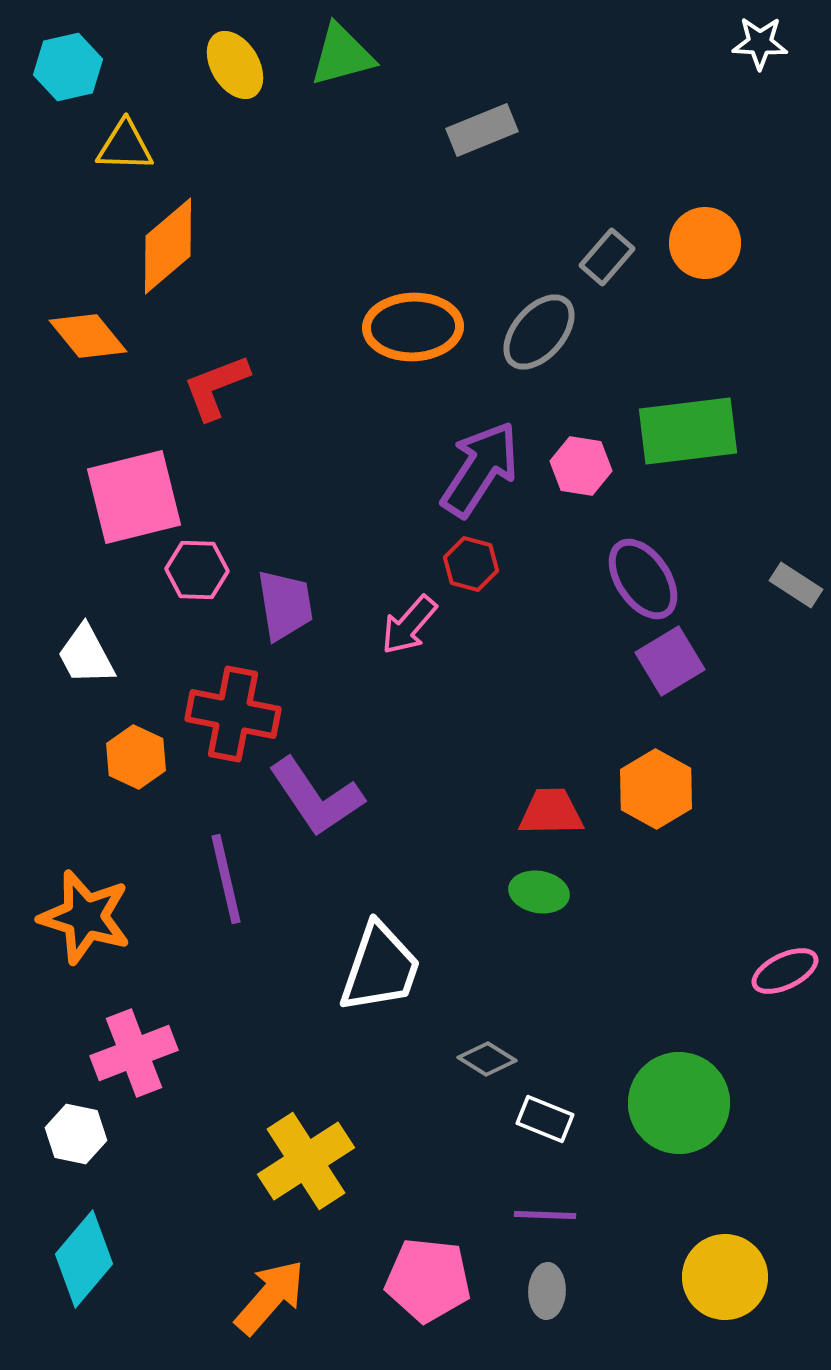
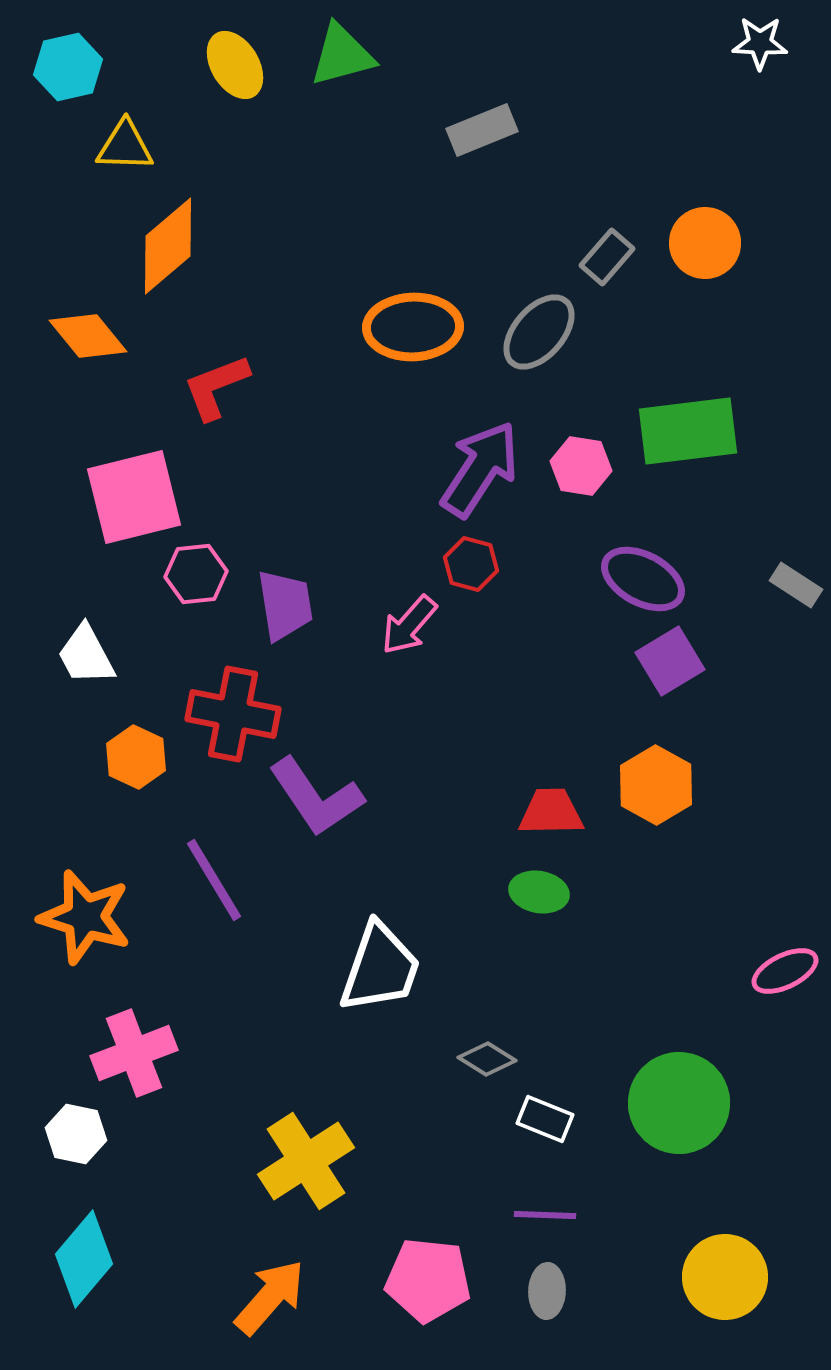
pink hexagon at (197, 570): moved 1 px left, 4 px down; rotated 8 degrees counterclockwise
purple ellipse at (643, 579): rotated 28 degrees counterclockwise
orange hexagon at (656, 789): moved 4 px up
purple line at (226, 879): moved 12 px left, 1 px down; rotated 18 degrees counterclockwise
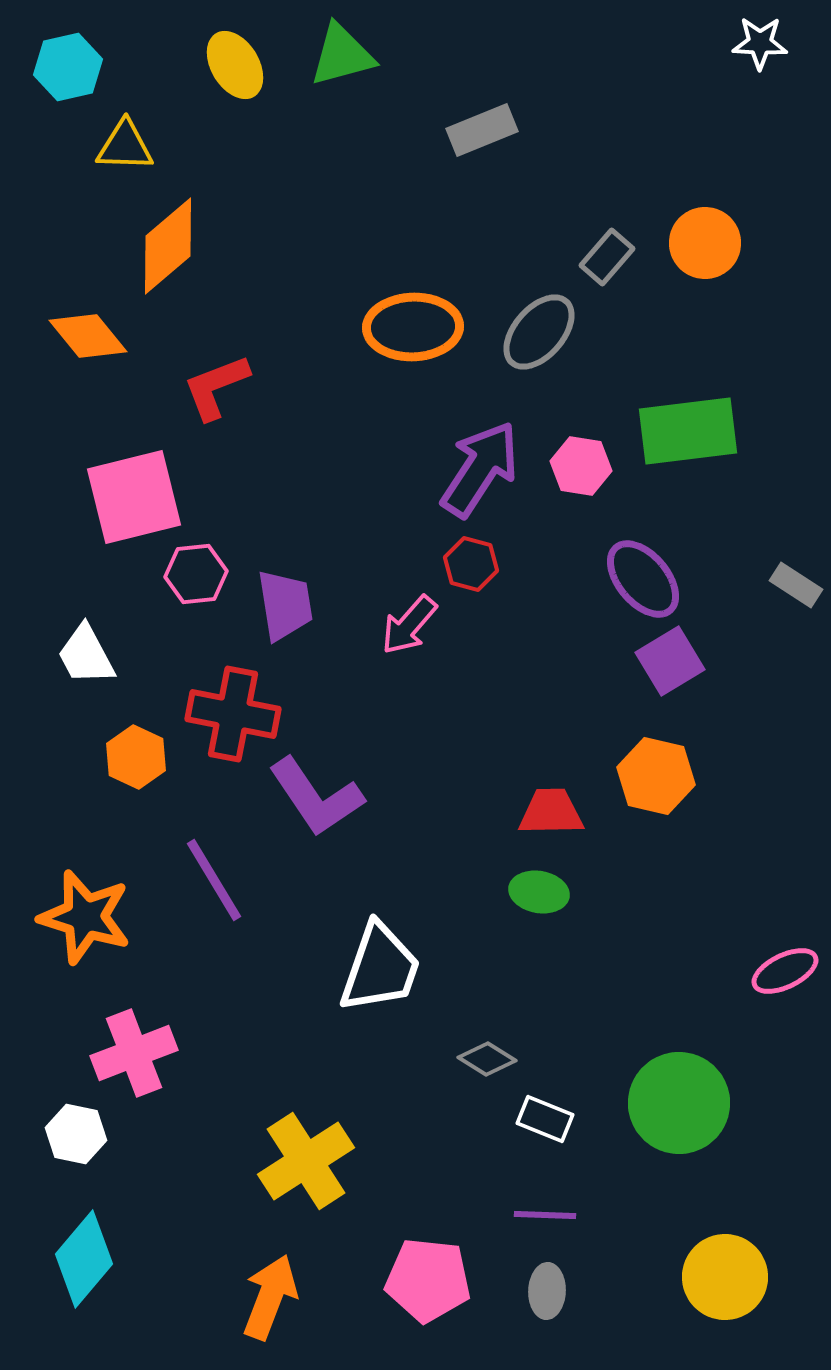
purple ellipse at (643, 579): rotated 22 degrees clockwise
orange hexagon at (656, 785): moved 9 px up; rotated 16 degrees counterclockwise
orange arrow at (270, 1297): rotated 20 degrees counterclockwise
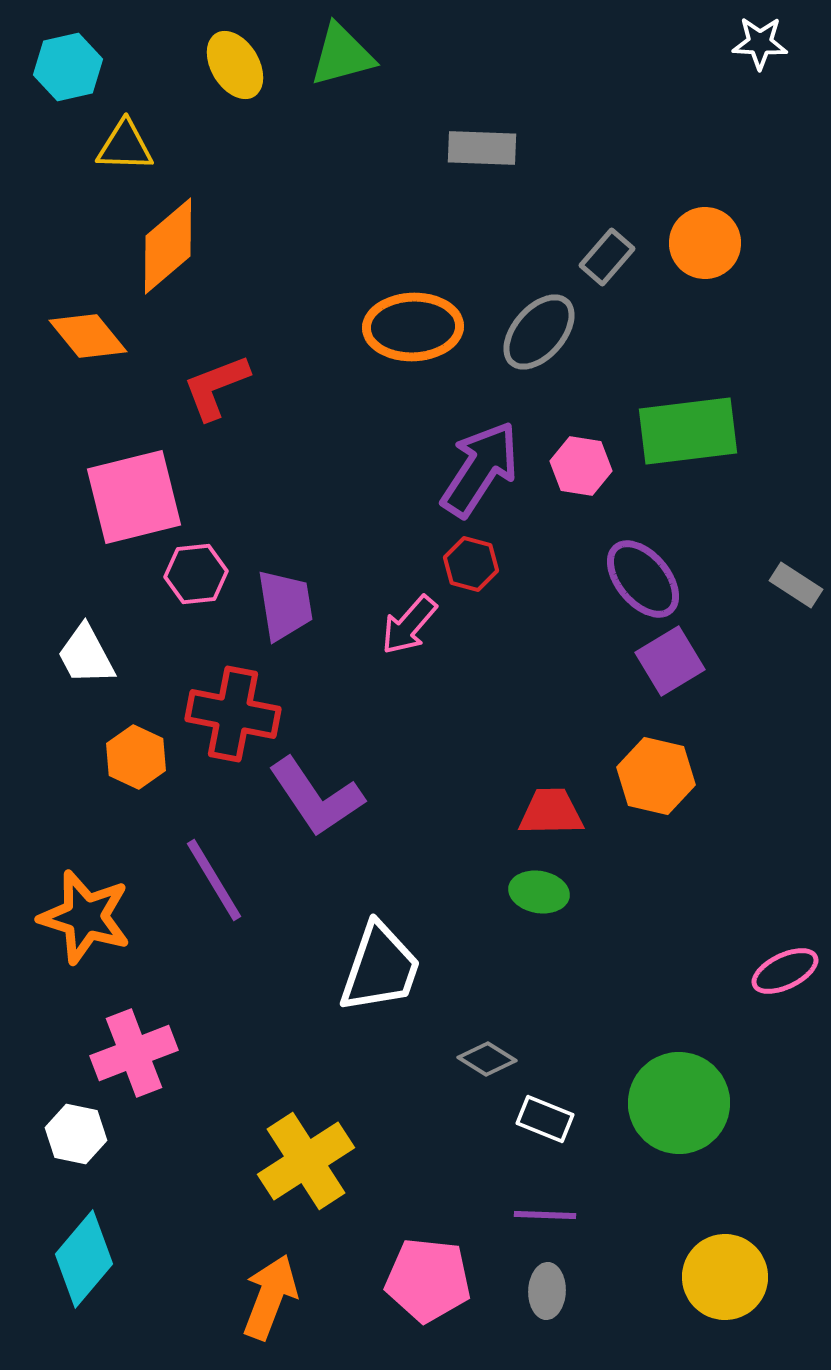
gray rectangle at (482, 130): moved 18 px down; rotated 24 degrees clockwise
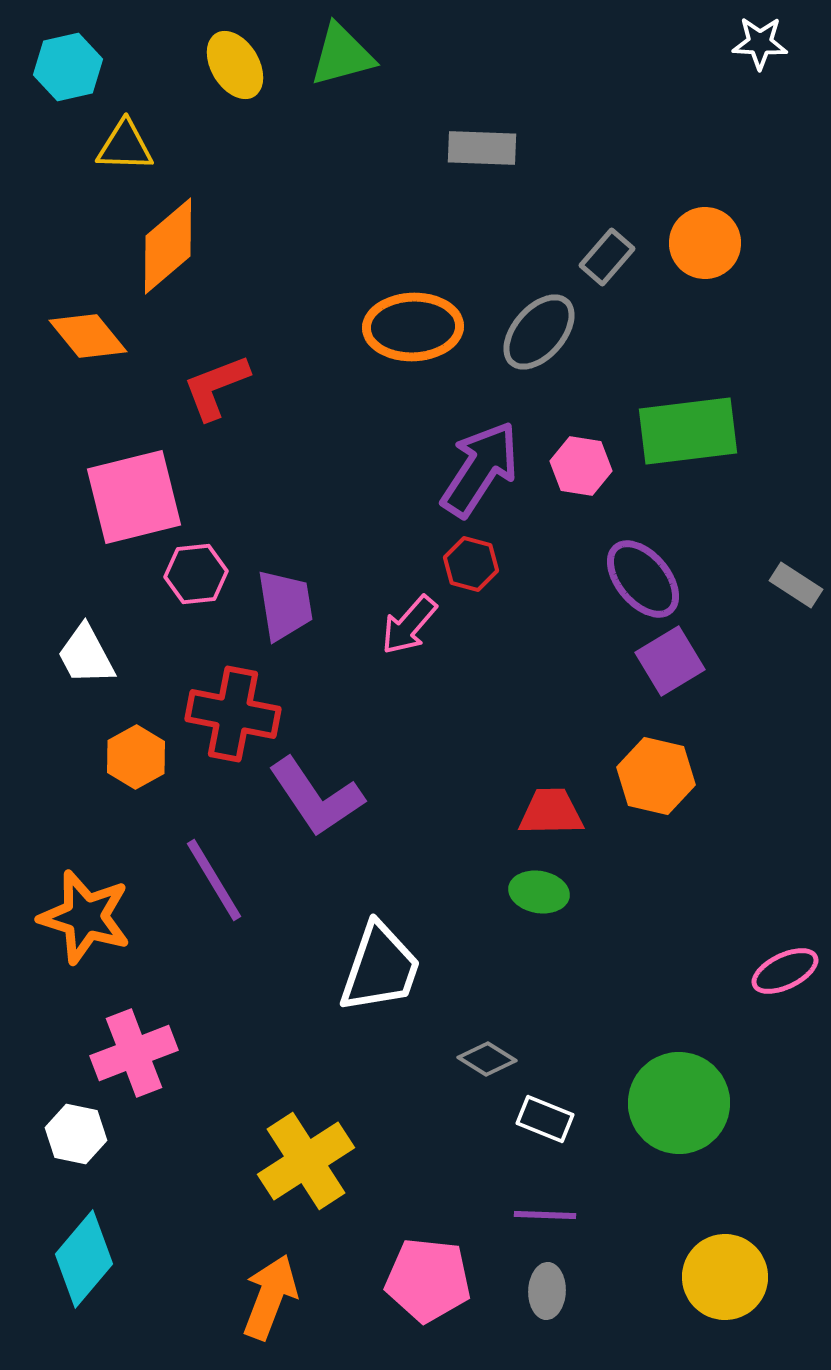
orange hexagon at (136, 757): rotated 6 degrees clockwise
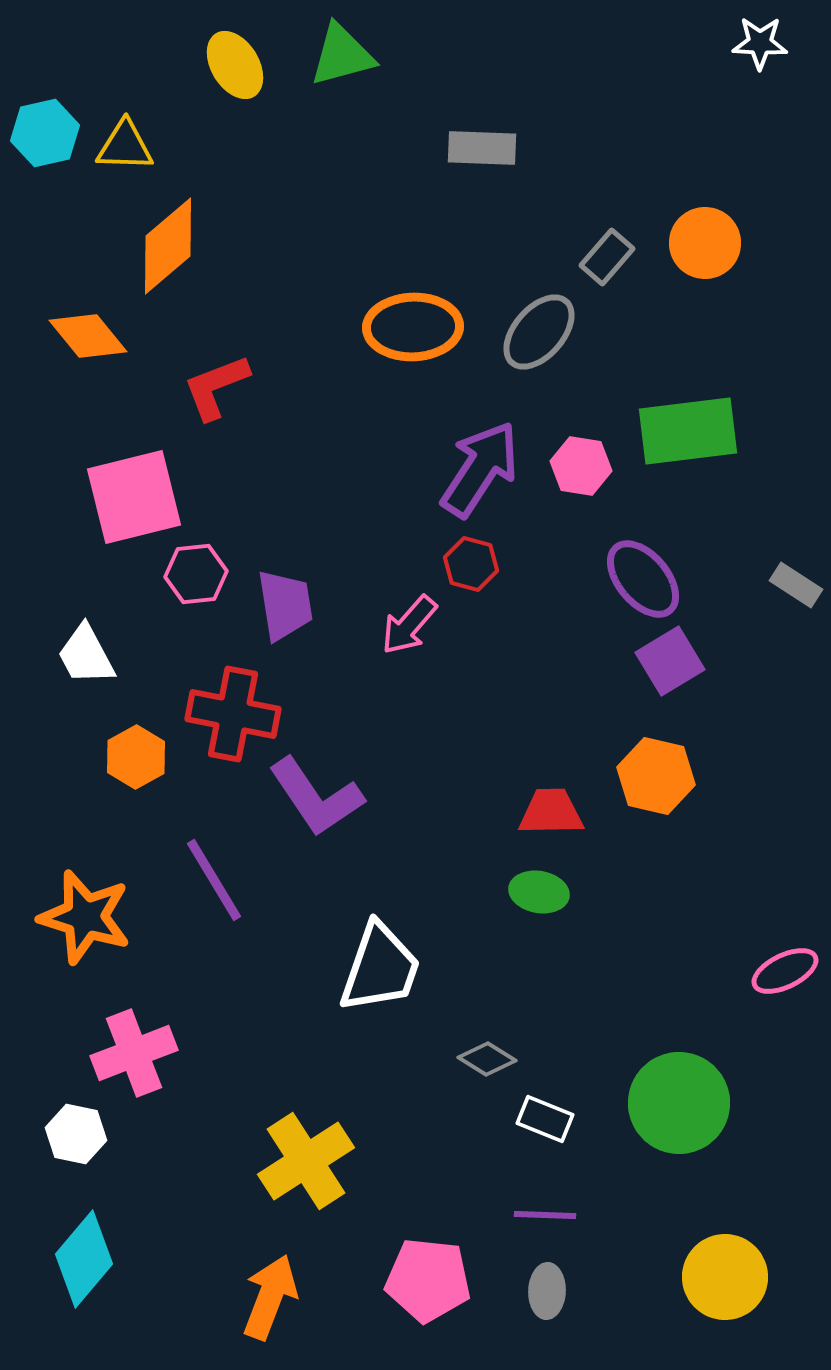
cyan hexagon at (68, 67): moved 23 px left, 66 px down
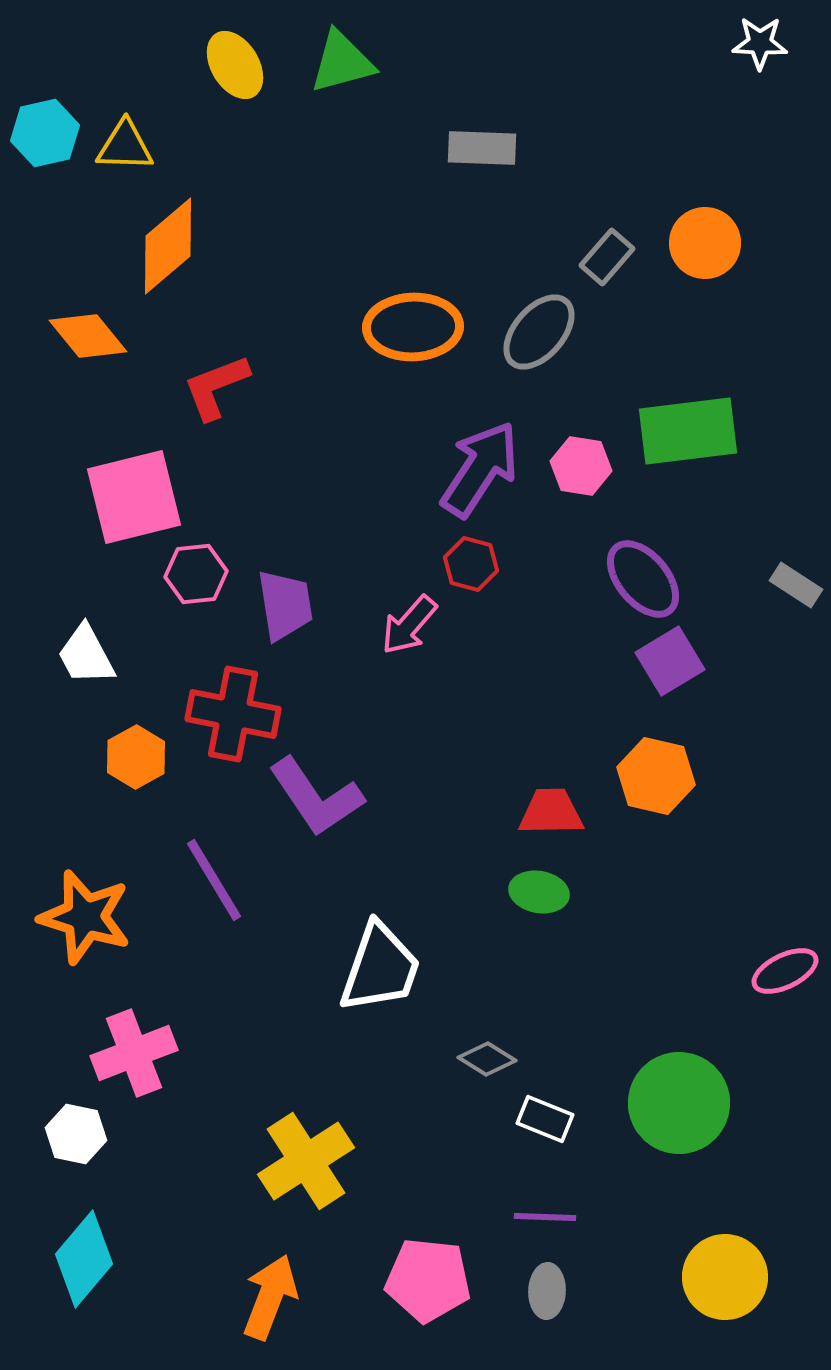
green triangle at (342, 55): moved 7 px down
purple line at (545, 1215): moved 2 px down
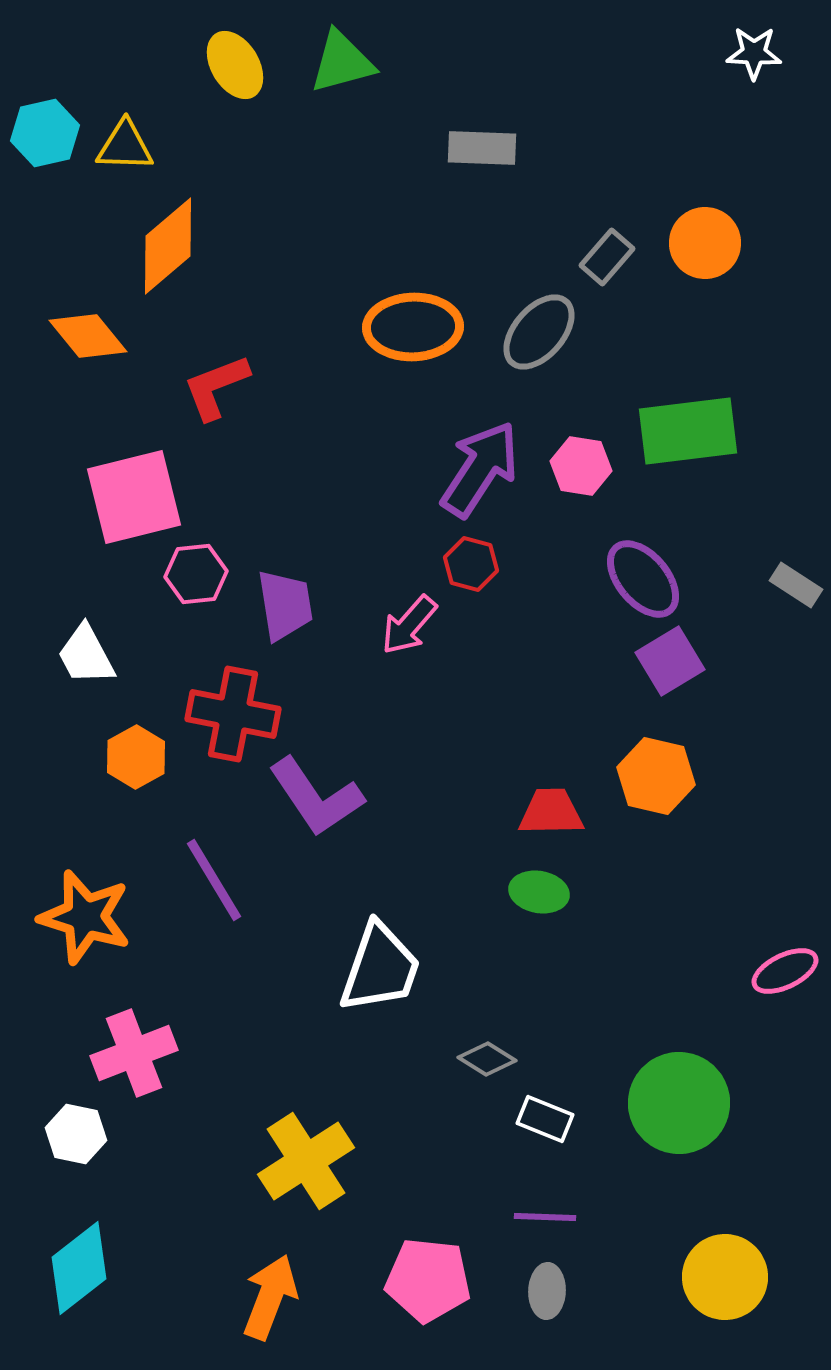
white star at (760, 43): moved 6 px left, 10 px down
cyan diamond at (84, 1259): moved 5 px left, 9 px down; rotated 12 degrees clockwise
